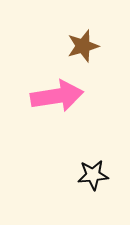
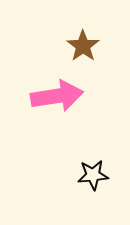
brown star: rotated 20 degrees counterclockwise
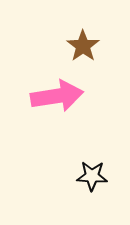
black star: moved 1 px left, 1 px down; rotated 8 degrees clockwise
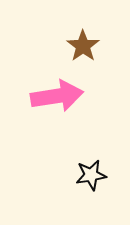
black star: moved 1 px left, 1 px up; rotated 12 degrees counterclockwise
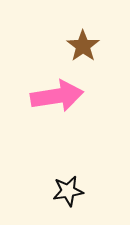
black star: moved 23 px left, 16 px down
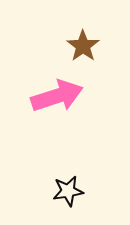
pink arrow: rotated 9 degrees counterclockwise
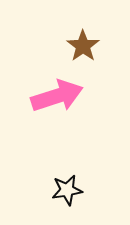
black star: moved 1 px left, 1 px up
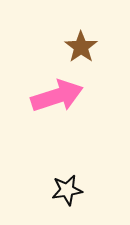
brown star: moved 2 px left, 1 px down
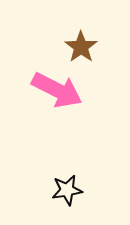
pink arrow: moved 6 px up; rotated 45 degrees clockwise
